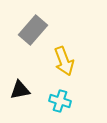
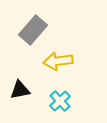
yellow arrow: moved 6 px left; rotated 104 degrees clockwise
cyan cross: rotated 30 degrees clockwise
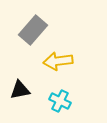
cyan cross: rotated 20 degrees counterclockwise
